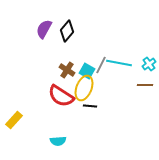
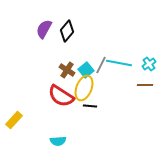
cyan square: moved 1 px left, 1 px up; rotated 21 degrees clockwise
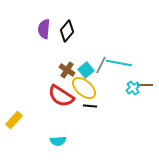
purple semicircle: rotated 24 degrees counterclockwise
cyan cross: moved 16 px left, 24 px down
yellow ellipse: rotated 70 degrees counterclockwise
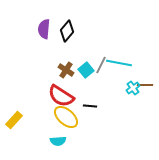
brown cross: moved 1 px left
yellow ellipse: moved 18 px left, 29 px down
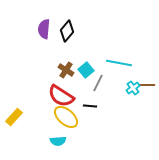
gray line: moved 3 px left, 18 px down
brown line: moved 2 px right
yellow rectangle: moved 3 px up
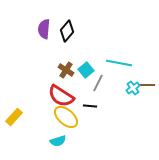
cyan semicircle: rotated 14 degrees counterclockwise
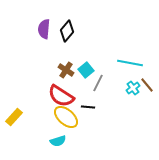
cyan line: moved 11 px right
brown line: rotated 49 degrees clockwise
black line: moved 2 px left, 1 px down
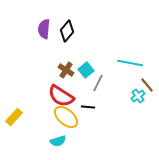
cyan cross: moved 5 px right, 8 px down
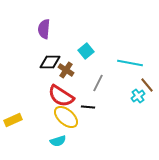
black diamond: moved 17 px left, 31 px down; rotated 50 degrees clockwise
cyan square: moved 19 px up
yellow rectangle: moved 1 px left, 3 px down; rotated 24 degrees clockwise
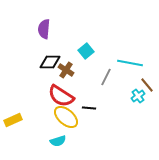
gray line: moved 8 px right, 6 px up
black line: moved 1 px right, 1 px down
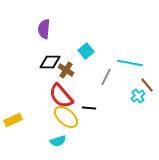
red semicircle: rotated 16 degrees clockwise
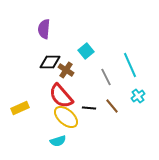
cyan line: moved 2 px down; rotated 55 degrees clockwise
gray line: rotated 54 degrees counterclockwise
brown line: moved 35 px left, 21 px down
yellow rectangle: moved 7 px right, 12 px up
